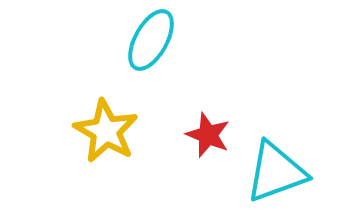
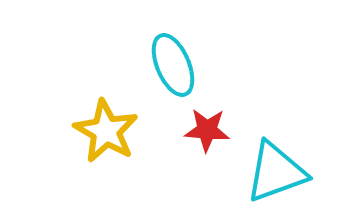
cyan ellipse: moved 22 px right, 25 px down; rotated 52 degrees counterclockwise
red star: moved 1 px left, 5 px up; rotated 18 degrees counterclockwise
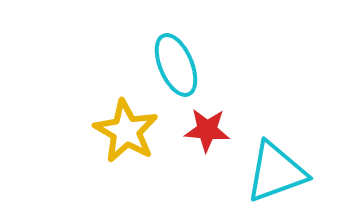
cyan ellipse: moved 3 px right
yellow star: moved 20 px right
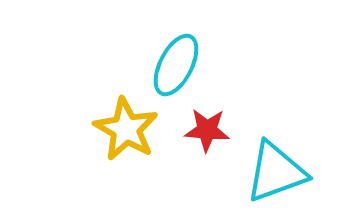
cyan ellipse: rotated 50 degrees clockwise
yellow star: moved 2 px up
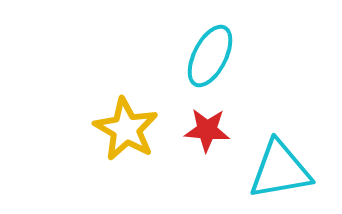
cyan ellipse: moved 34 px right, 9 px up
cyan triangle: moved 4 px right, 2 px up; rotated 10 degrees clockwise
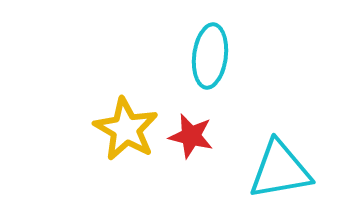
cyan ellipse: rotated 20 degrees counterclockwise
red star: moved 16 px left, 6 px down; rotated 9 degrees clockwise
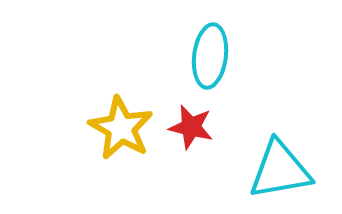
yellow star: moved 5 px left, 1 px up
red star: moved 9 px up
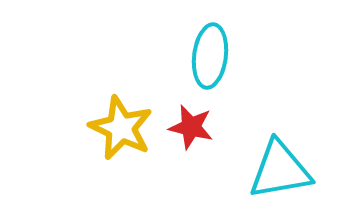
yellow star: rotated 4 degrees counterclockwise
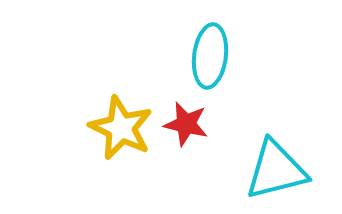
red star: moved 5 px left, 3 px up
cyan triangle: moved 4 px left; rotated 4 degrees counterclockwise
